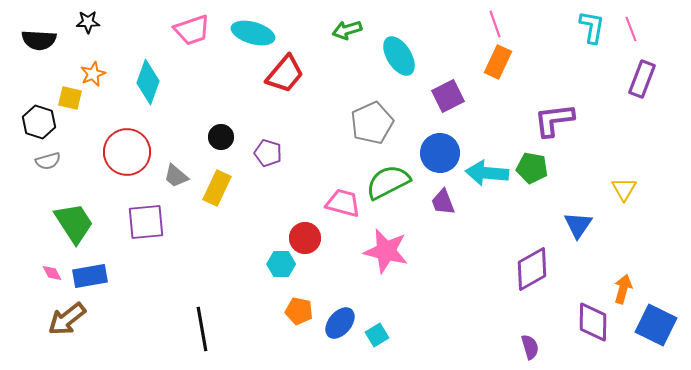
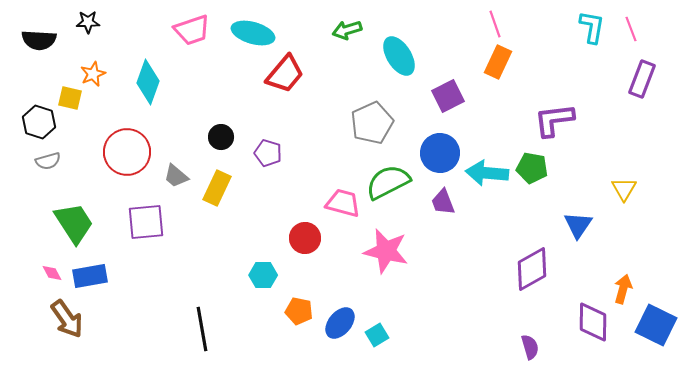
cyan hexagon at (281, 264): moved 18 px left, 11 px down
brown arrow at (67, 319): rotated 87 degrees counterclockwise
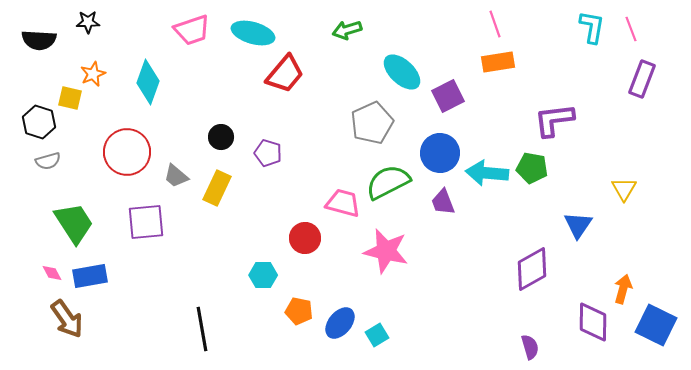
cyan ellipse at (399, 56): moved 3 px right, 16 px down; rotated 15 degrees counterclockwise
orange rectangle at (498, 62): rotated 56 degrees clockwise
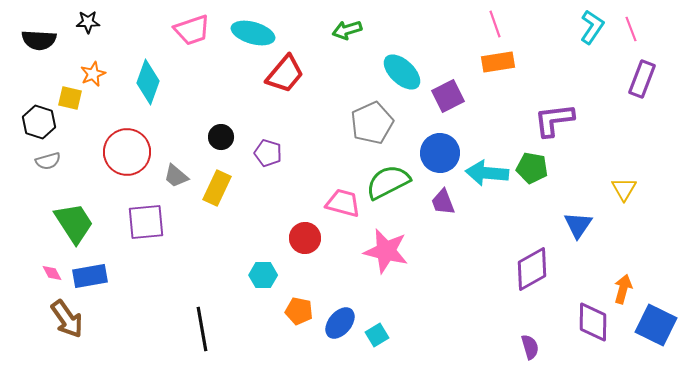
cyan L-shape at (592, 27): rotated 24 degrees clockwise
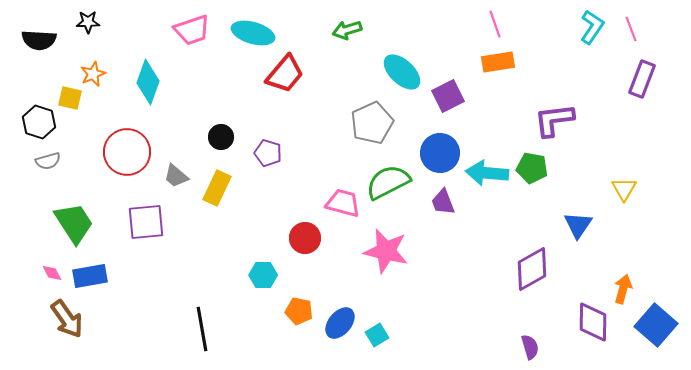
blue square at (656, 325): rotated 15 degrees clockwise
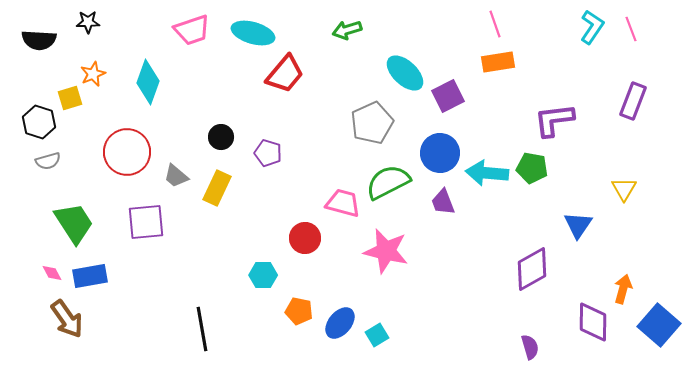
cyan ellipse at (402, 72): moved 3 px right, 1 px down
purple rectangle at (642, 79): moved 9 px left, 22 px down
yellow square at (70, 98): rotated 30 degrees counterclockwise
blue square at (656, 325): moved 3 px right
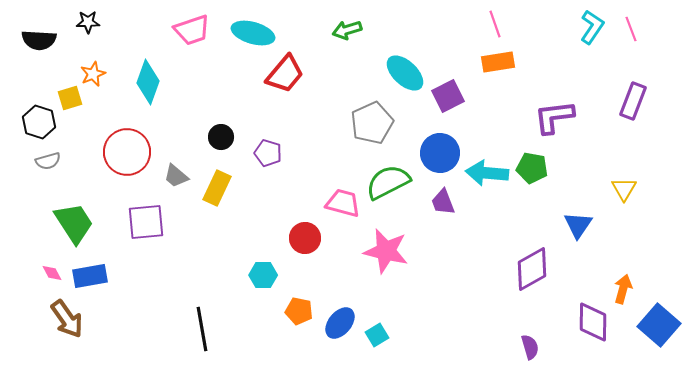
purple L-shape at (554, 120): moved 3 px up
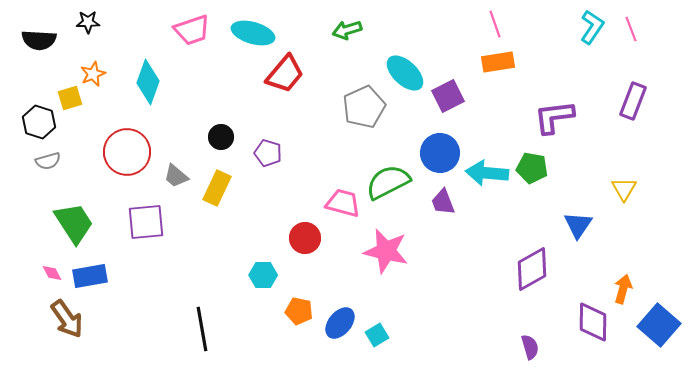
gray pentagon at (372, 123): moved 8 px left, 16 px up
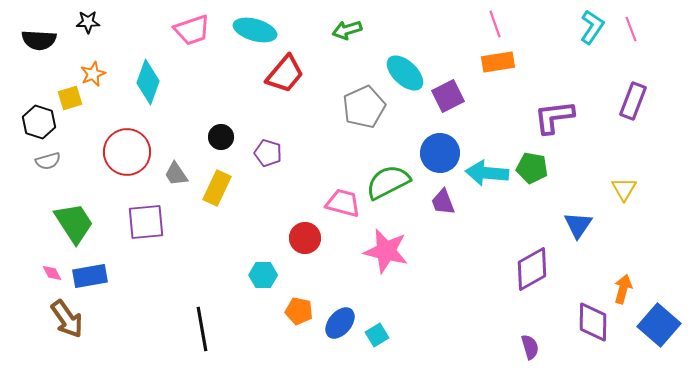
cyan ellipse at (253, 33): moved 2 px right, 3 px up
gray trapezoid at (176, 176): moved 2 px up; rotated 16 degrees clockwise
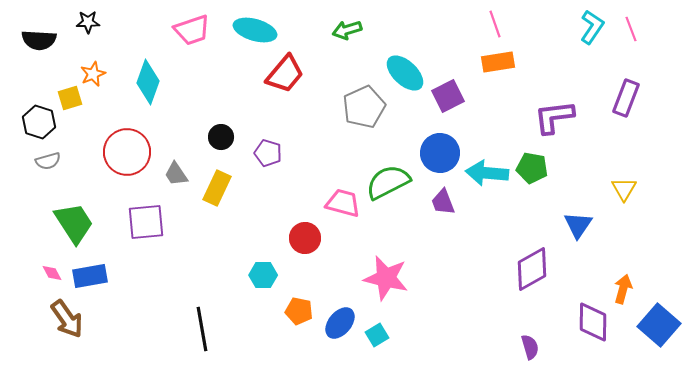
purple rectangle at (633, 101): moved 7 px left, 3 px up
pink star at (386, 251): moved 27 px down
